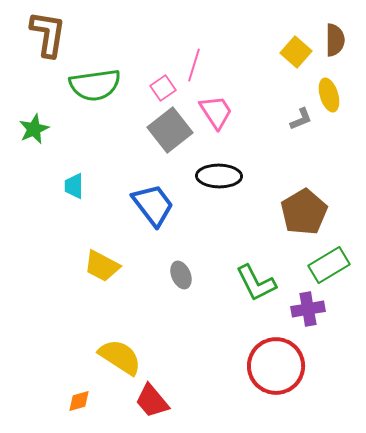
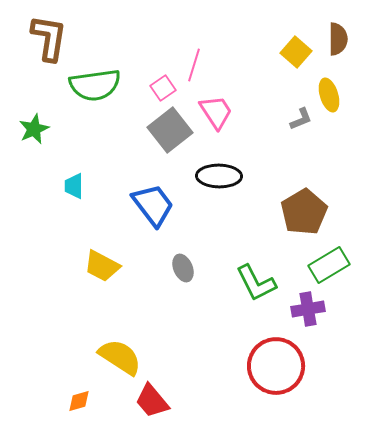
brown L-shape: moved 1 px right, 4 px down
brown semicircle: moved 3 px right, 1 px up
gray ellipse: moved 2 px right, 7 px up
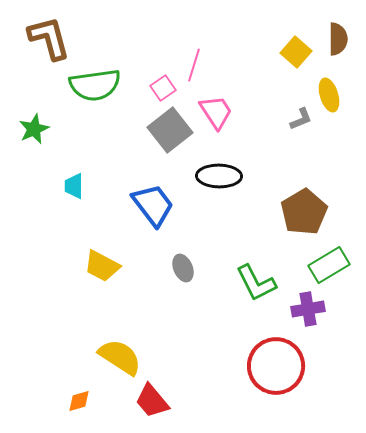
brown L-shape: rotated 24 degrees counterclockwise
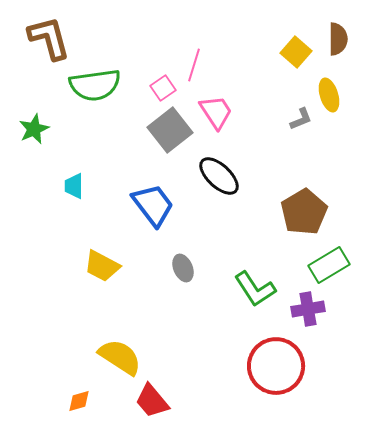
black ellipse: rotated 42 degrees clockwise
green L-shape: moved 1 px left, 6 px down; rotated 6 degrees counterclockwise
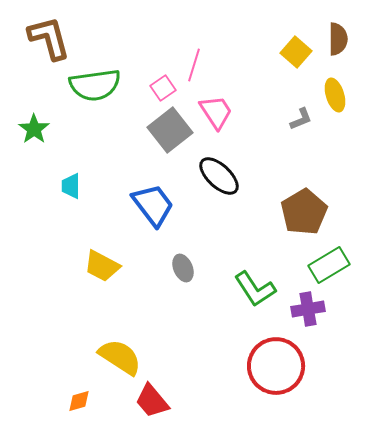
yellow ellipse: moved 6 px right
green star: rotated 12 degrees counterclockwise
cyan trapezoid: moved 3 px left
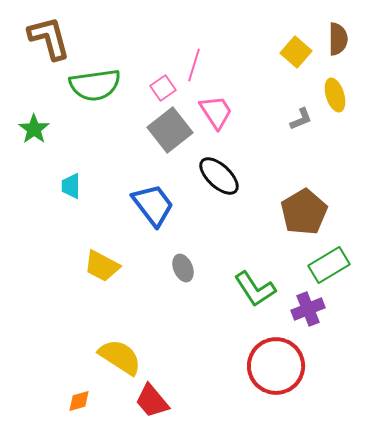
purple cross: rotated 12 degrees counterclockwise
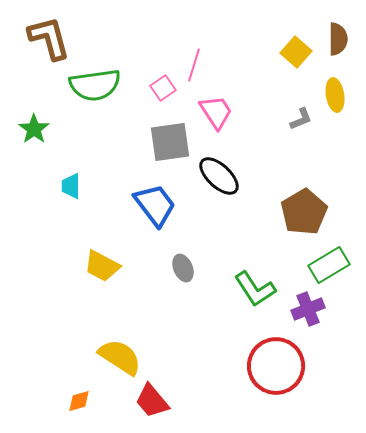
yellow ellipse: rotated 8 degrees clockwise
gray square: moved 12 px down; rotated 30 degrees clockwise
blue trapezoid: moved 2 px right
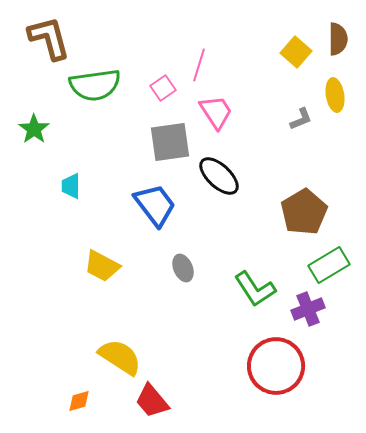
pink line: moved 5 px right
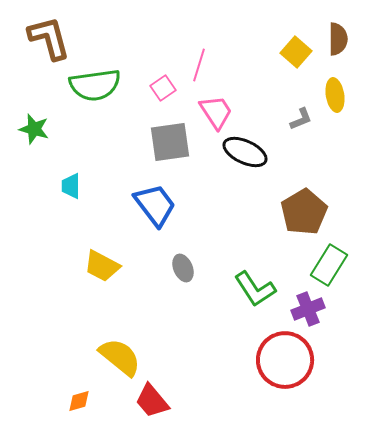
green star: rotated 20 degrees counterclockwise
black ellipse: moved 26 px right, 24 px up; rotated 18 degrees counterclockwise
green rectangle: rotated 27 degrees counterclockwise
yellow semicircle: rotated 6 degrees clockwise
red circle: moved 9 px right, 6 px up
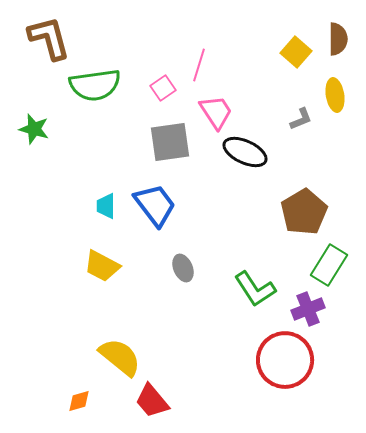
cyan trapezoid: moved 35 px right, 20 px down
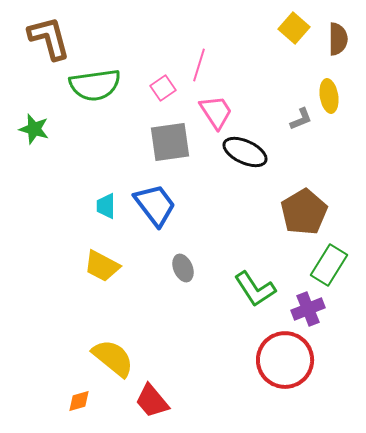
yellow square: moved 2 px left, 24 px up
yellow ellipse: moved 6 px left, 1 px down
yellow semicircle: moved 7 px left, 1 px down
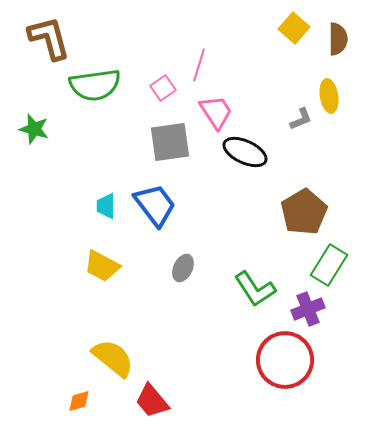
gray ellipse: rotated 48 degrees clockwise
